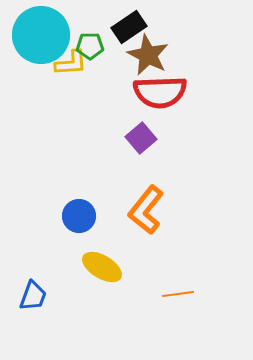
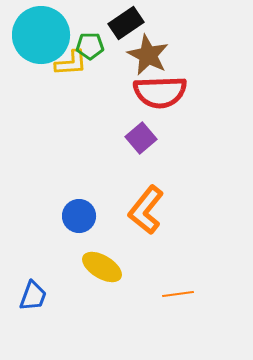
black rectangle: moved 3 px left, 4 px up
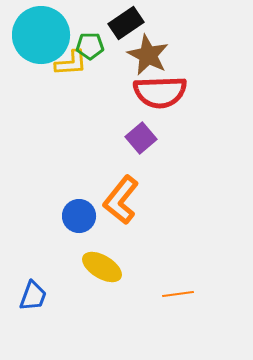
orange L-shape: moved 25 px left, 10 px up
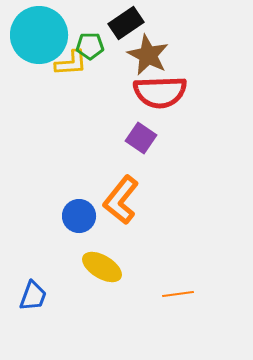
cyan circle: moved 2 px left
purple square: rotated 16 degrees counterclockwise
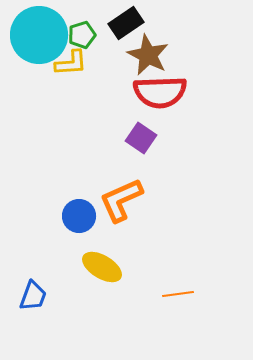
green pentagon: moved 8 px left, 11 px up; rotated 16 degrees counterclockwise
orange L-shape: rotated 27 degrees clockwise
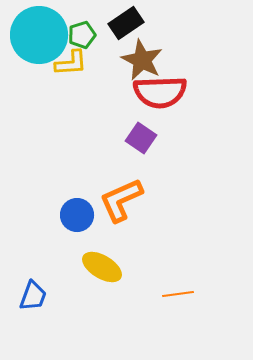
brown star: moved 6 px left, 5 px down
blue circle: moved 2 px left, 1 px up
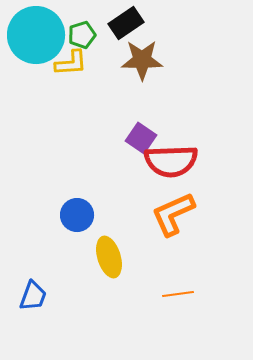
cyan circle: moved 3 px left
brown star: rotated 27 degrees counterclockwise
red semicircle: moved 11 px right, 69 px down
orange L-shape: moved 52 px right, 14 px down
yellow ellipse: moved 7 px right, 10 px up; rotated 42 degrees clockwise
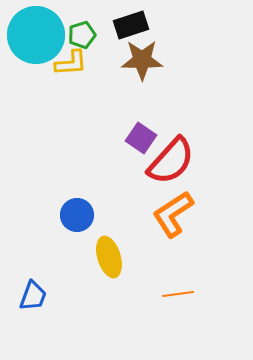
black rectangle: moved 5 px right, 2 px down; rotated 16 degrees clockwise
red semicircle: rotated 46 degrees counterclockwise
orange L-shape: rotated 9 degrees counterclockwise
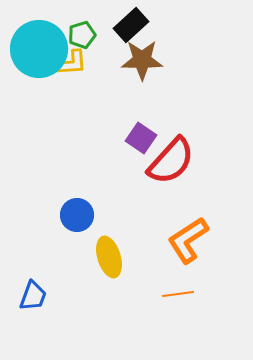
black rectangle: rotated 24 degrees counterclockwise
cyan circle: moved 3 px right, 14 px down
orange L-shape: moved 15 px right, 26 px down
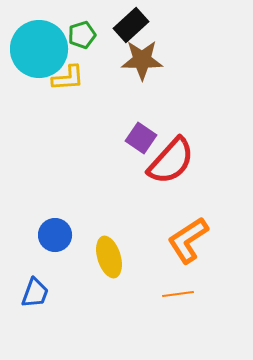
yellow L-shape: moved 3 px left, 15 px down
blue circle: moved 22 px left, 20 px down
blue trapezoid: moved 2 px right, 3 px up
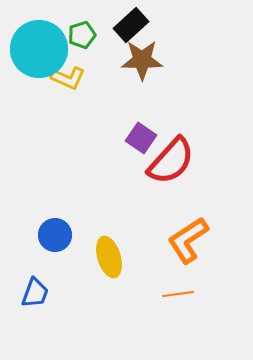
yellow L-shape: rotated 28 degrees clockwise
